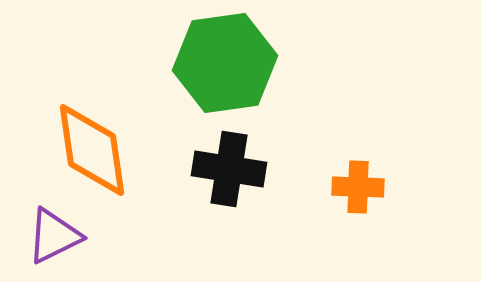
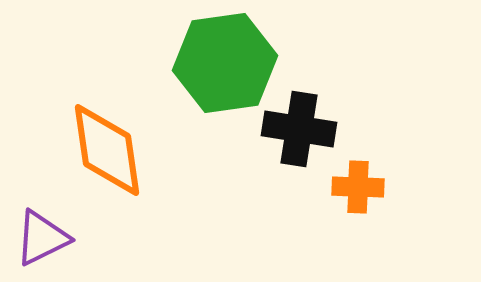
orange diamond: moved 15 px right
black cross: moved 70 px right, 40 px up
purple triangle: moved 12 px left, 2 px down
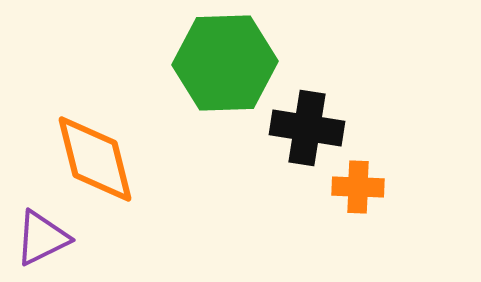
green hexagon: rotated 6 degrees clockwise
black cross: moved 8 px right, 1 px up
orange diamond: moved 12 px left, 9 px down; rotated 6 degrees counterclockwise
